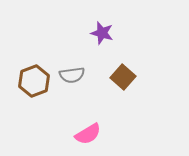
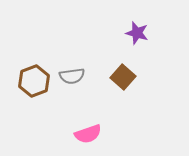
purple star: moved 35 px right
gray semicircle: moved 1 px down
pink semicircle: rotated 12 degrees clockwise
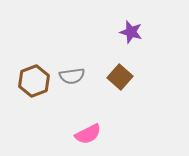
purple star: moved 6 px left, 1 px up
brown square: moved 3 px left
pink semicircle: rotated 8 degrees counterclockwise
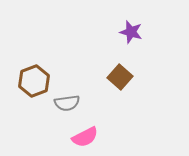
gray semicircle: moved 5 px left, 27 px down
pink semicircle: moved 3 px left, 3 px down
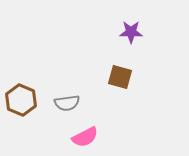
purple star: rotated 15 degrees counterclockwise
brown square: rotated 25 degrees counterclockwise
brown hexagon: moved 13 px left, 19 px down; rotated 16 degrees counterclockwise
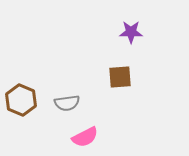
brown square: rotated 20 degrees counterclockwise
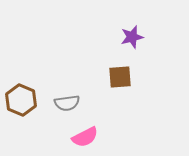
purple star: moved 1 px right, 5 px down; rotated 15 degrees counterclockwise
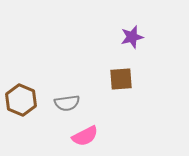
brown square: moved 1 px right, 2 px down
pink semicircle: moved 1 px up
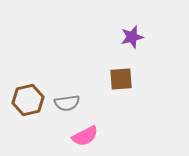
brown hexagon: moved 7 px right; rotated 24 degrees clockwise
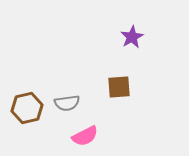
purple star: rotated 15 degrees counterclockwise
brown square: moved 2 px left, 8 px down
brown hexagon: moved 1 px left, 8 px down
